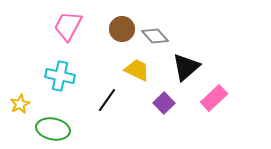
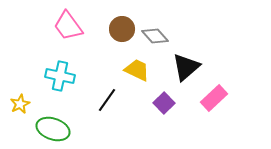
pink trapezoid: rotated 64 degrees counterclockwise
green ellipse: rotated 8 degrees clockwise
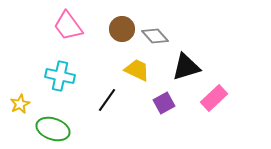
black triangle: rotated 24 degrees clockwise
purple square: rotated 15 degrees clockwise
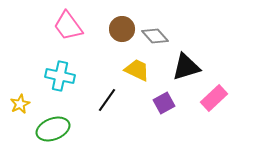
green ellipse: rotated 40 degrees counterclockwise
